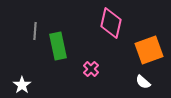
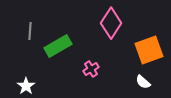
pink diamond: rotated 20 degrees clockwise
gray line: moved 5 px left
green rectangle: rotated 72 degrees clockwise
pink cross: rotated 14 degrees clockwise
white star: moved 4 px right, 1 px down
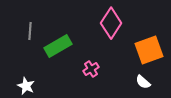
white star: rotated 12 degrees counterclockwise
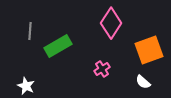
pink cross: moved 11 px right
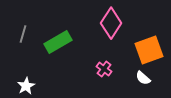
gray line: moved 7 px left, 3 px down; rotated 12 degrees clockwise
green rectangle: moved 4 px up
pink cross: moved 2 px right; rotated 21 degrees counterclockwise
white semicircle: moved 4 px up
white star: rotated 18 degrees clockwise
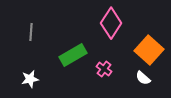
gray line: moved 8 px right, 2 px up; rotated 12 degrees counterclockwise
green rectangle: moved 15 px right, 13 px down
orange square: rotated 28 degrees counterclockwise
white star: moved 4 px right, 7 px up; rotated 18 degrees clockwise
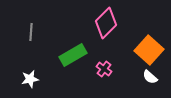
pink diamond: moved 5 px left; rotated 12 degrees clockwise
white semicircle: moved 7 px right, 1 px up
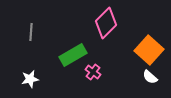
pink cross: moved 11 px left, 3 px down
